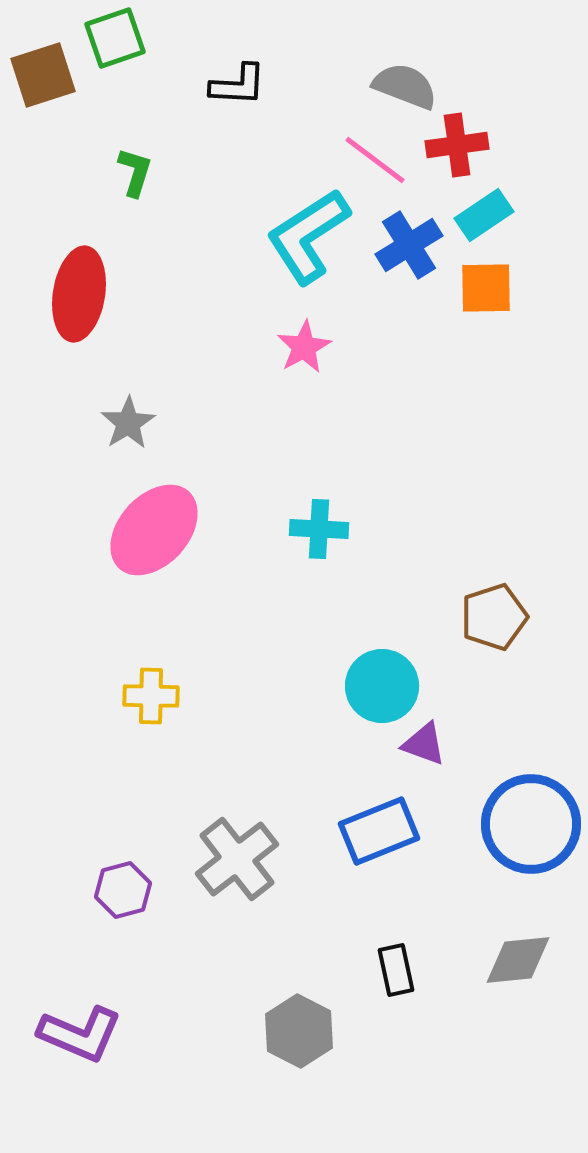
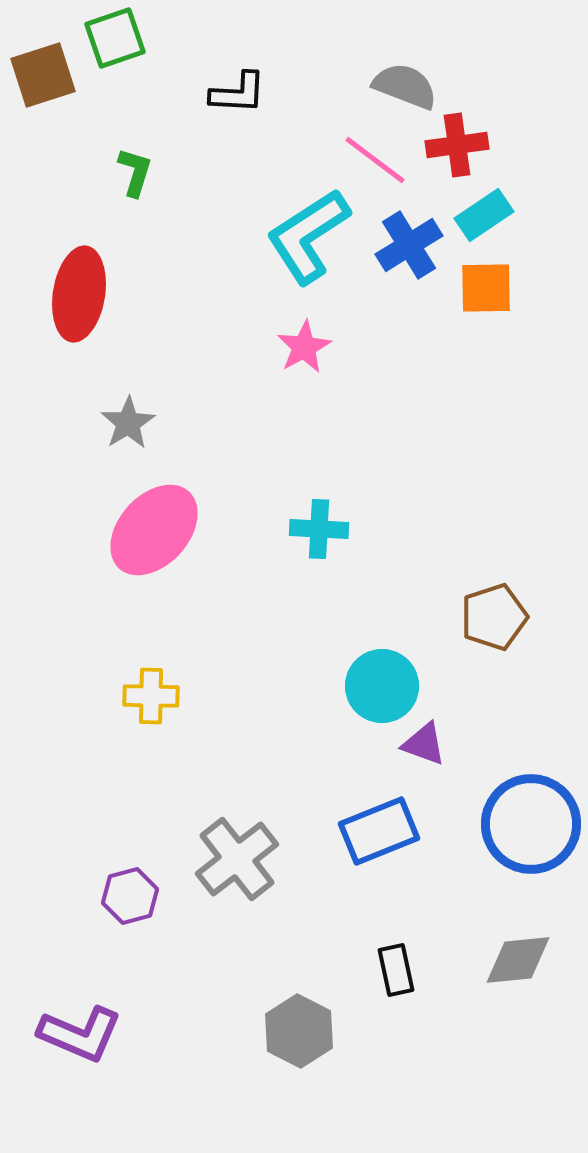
black L-shape: moved 8 px down
purple hexagon: moved 7 px right, 6 px down
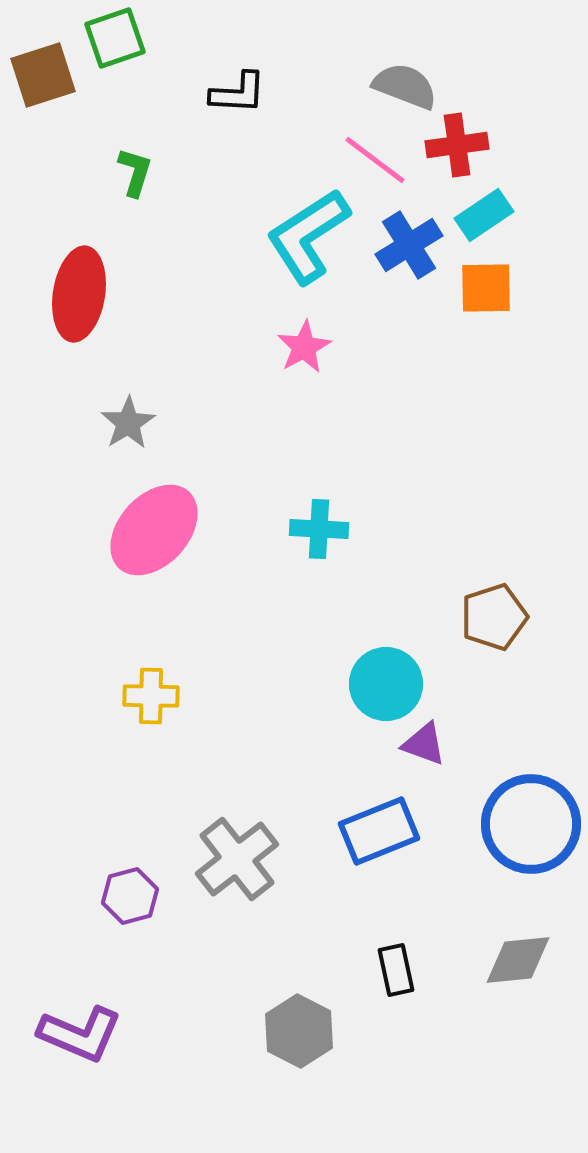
cyan circle: moved 4 px right, 2 px up
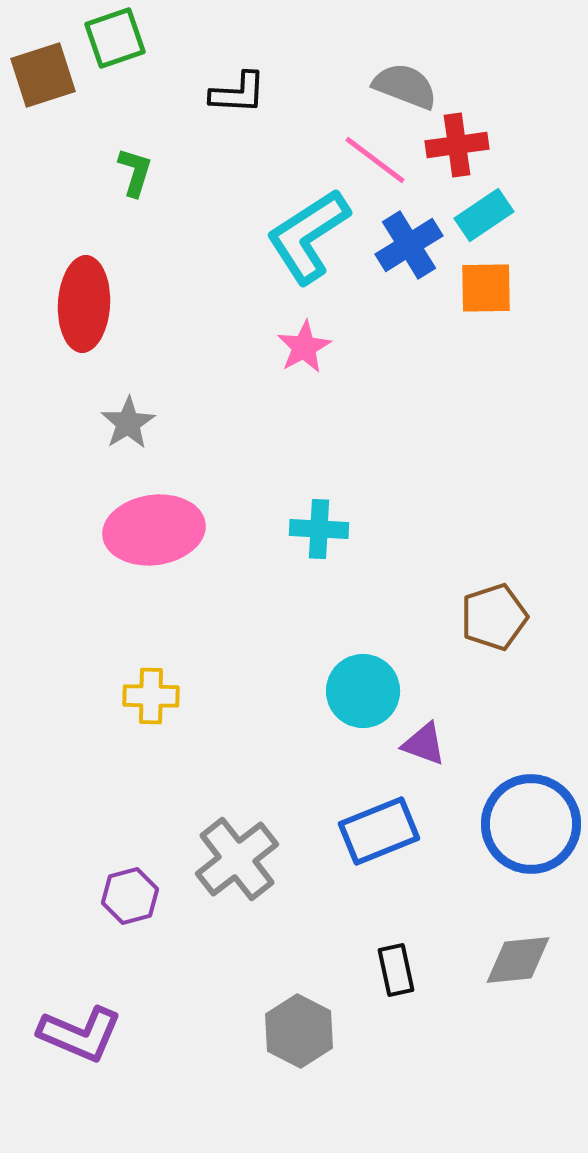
red ellipse: moved 5 px right, 10 px down; rotated 6 degrees counterclockwise
pink ellipse: rotated 40 degrees clockwise
cyan circle: moved 23 px left, 7 px down
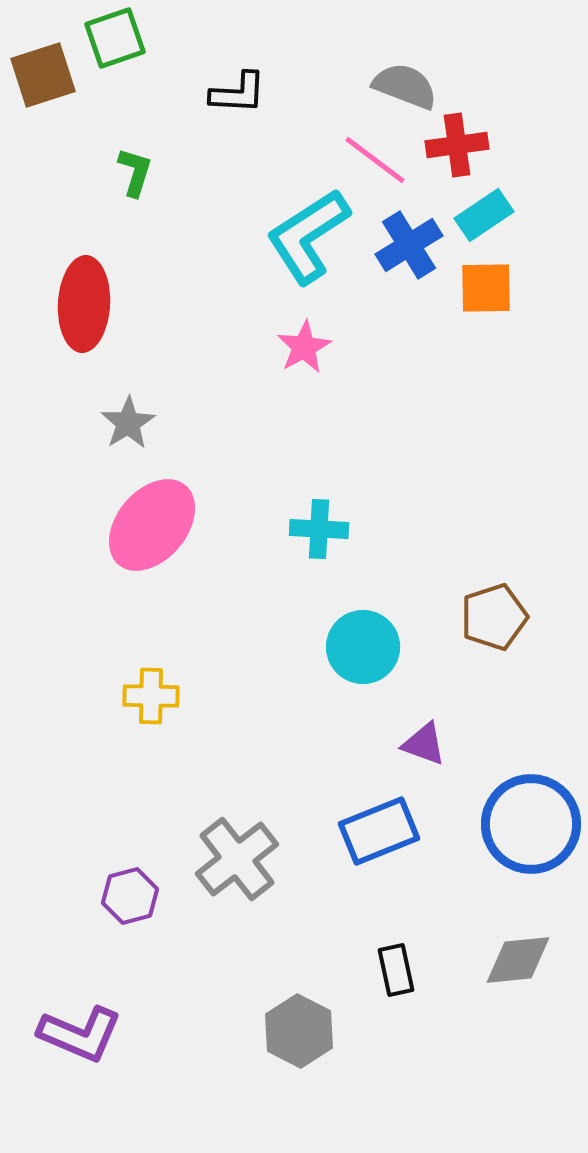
pink ellipse: moved 2 px left, 5 px up; rotated 42 degrees counterclockwise
cyan circle: moved 44 px up
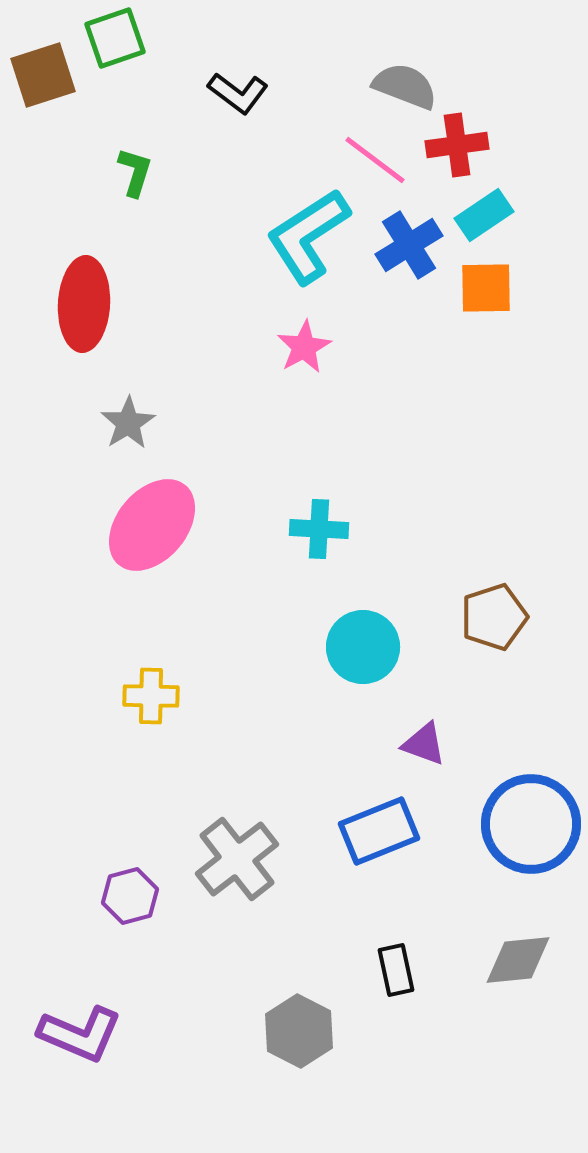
black L-shape: rotated 34 degrees clockwise
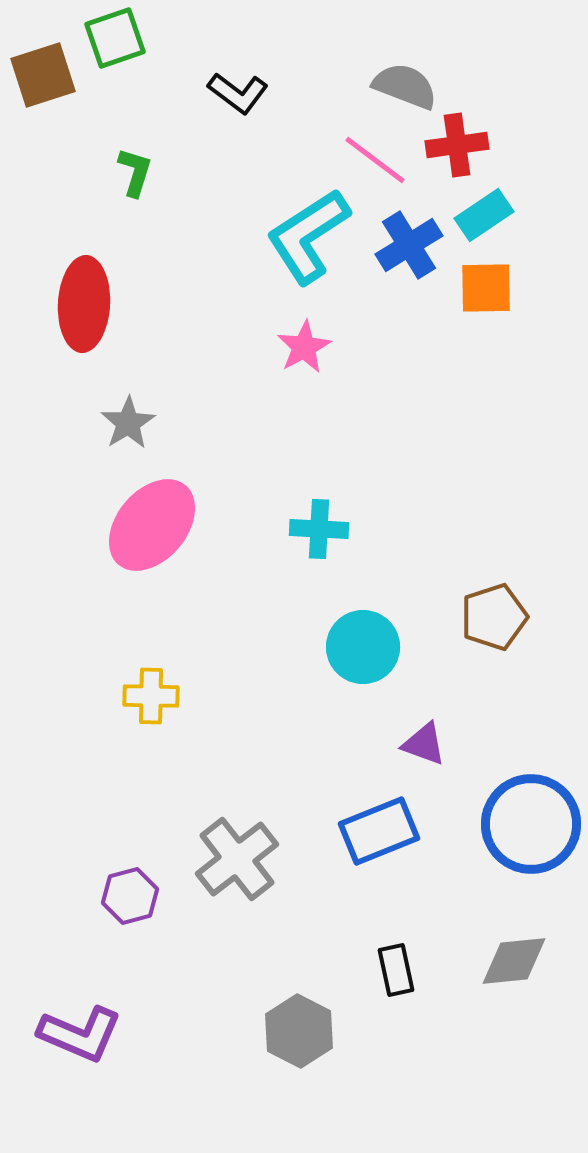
gray diamond: moved 4 px left, 1 px down
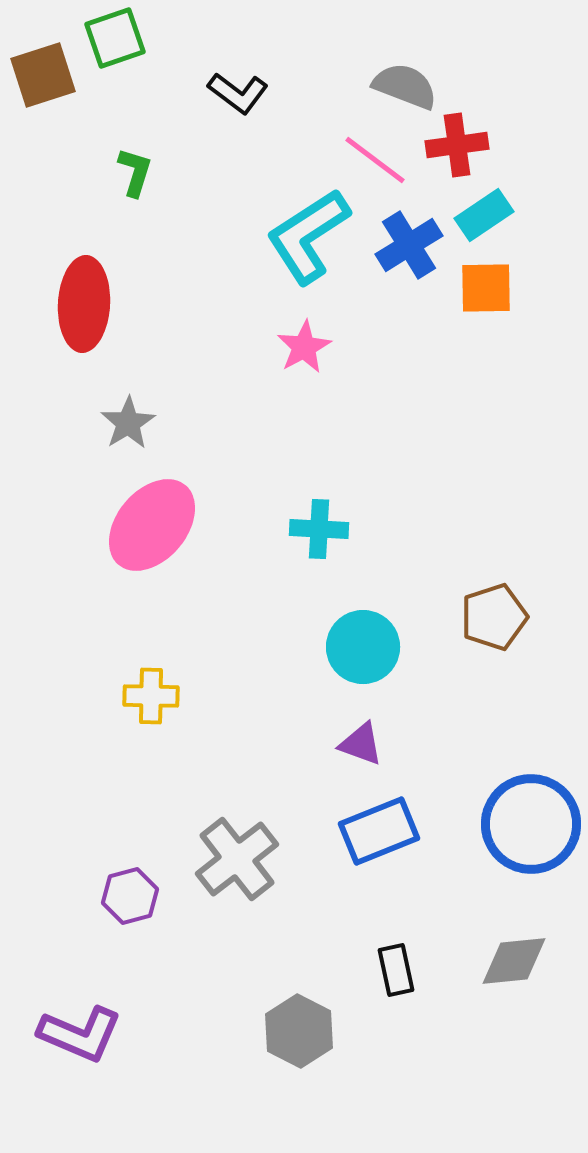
purple triangle: moved 63 px left
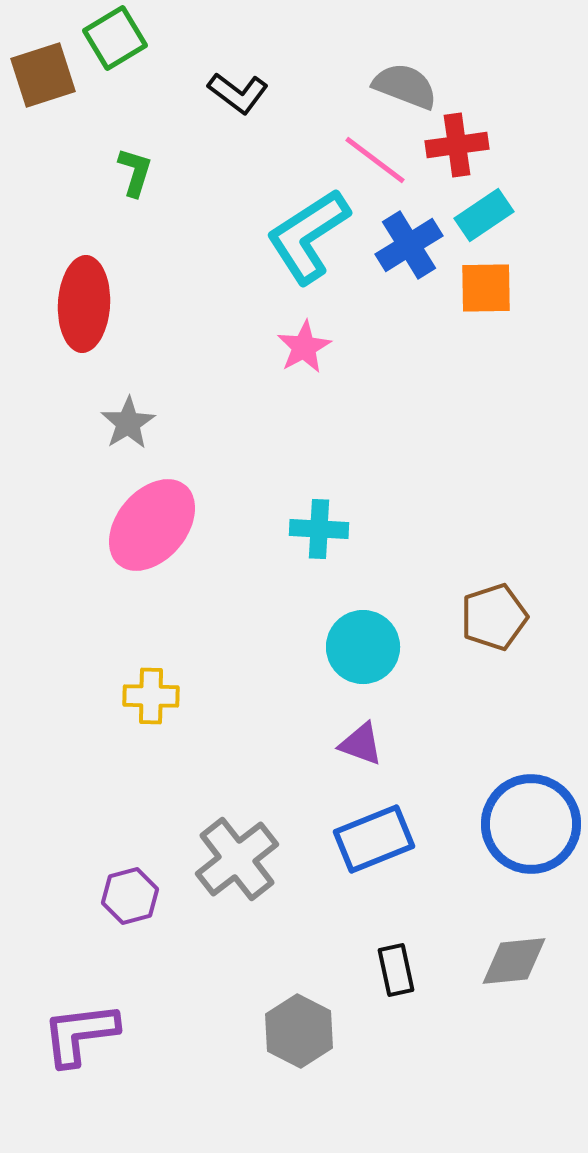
green square: rotated 12 degrees counterclockwise
blue rectangle: moved 5 px left, 8 px down
purple L-shape: rotated 150 degrees clockwise
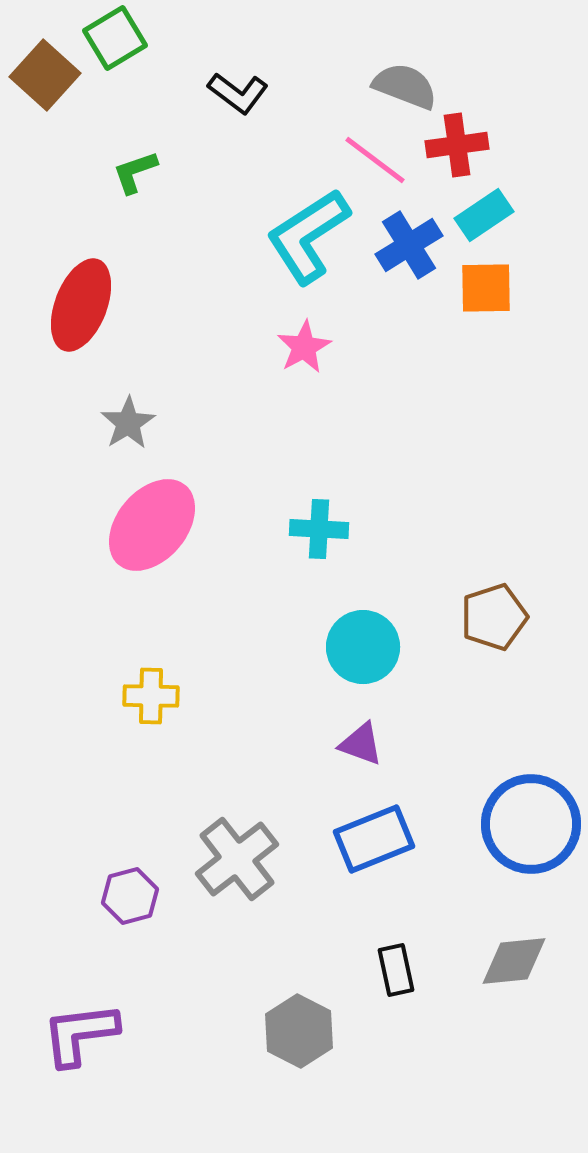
brown square: moved 2 px right; rotated 30 degrees counterclockwise
green L-shape: rotated 126 degrees counterclockwise
red ellipse: moved 3 px left, 1 px down; rotated 18 degrees clockwise
